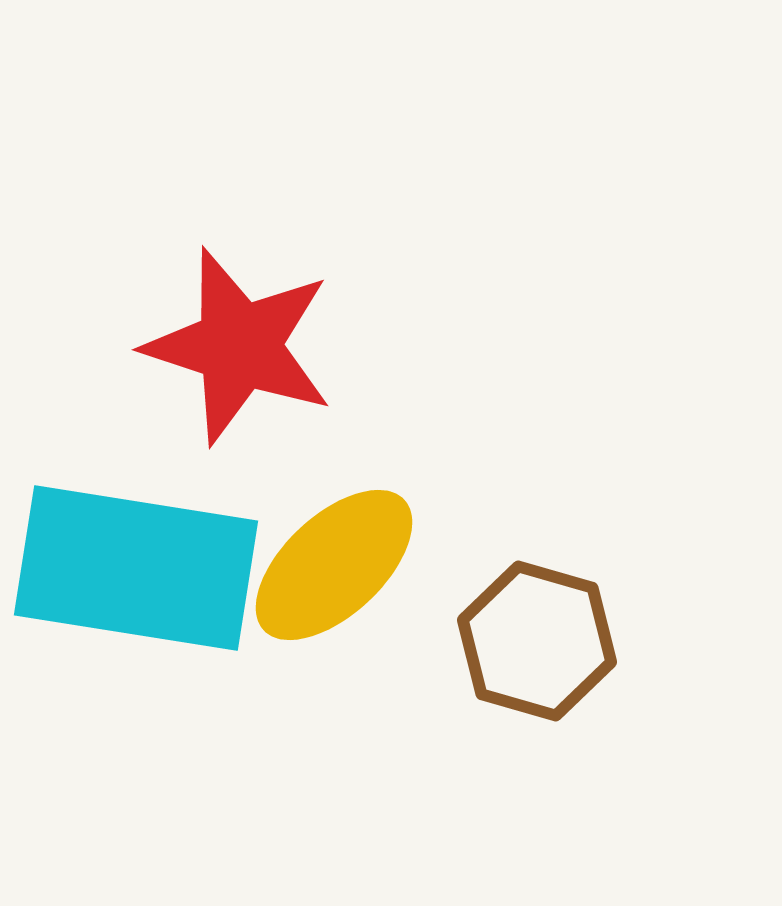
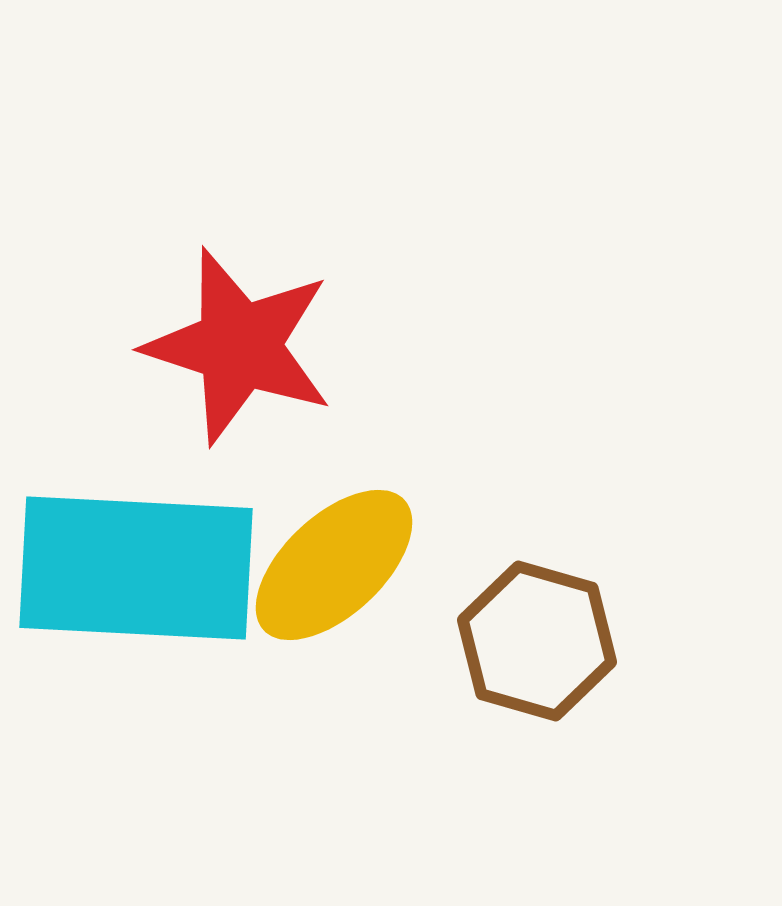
cyan rectangle: rotated 6 degrees counterclockwise
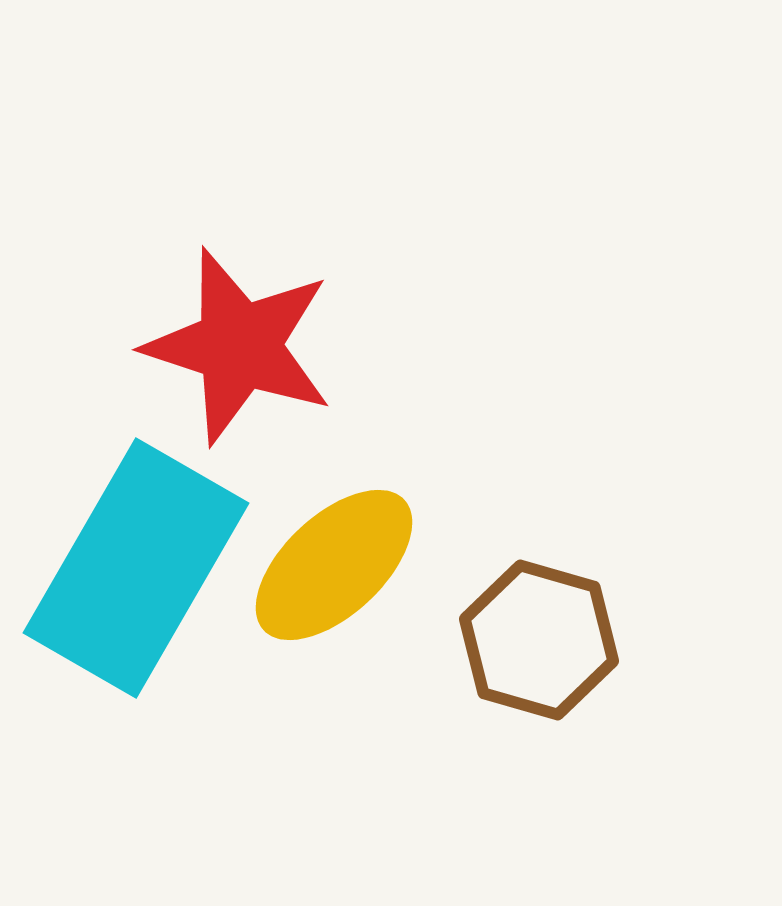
cyan rectangle: rotated 63 degrees counterclockwise
brown hexagon: moved 2 px right, 1 px up
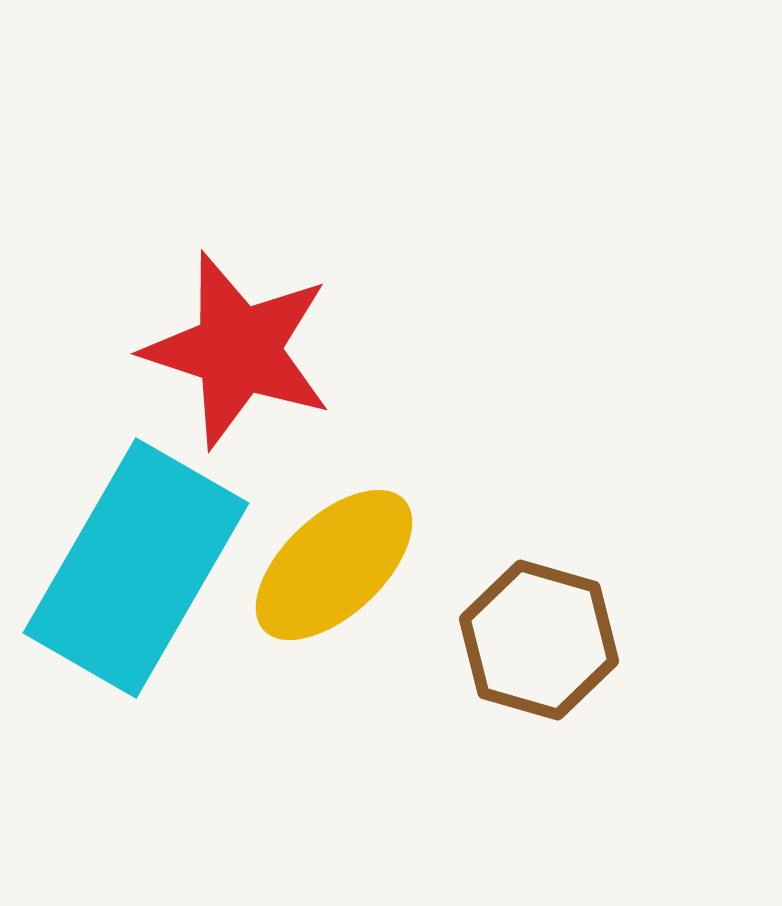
red star: moved 1 px left, 4 px down
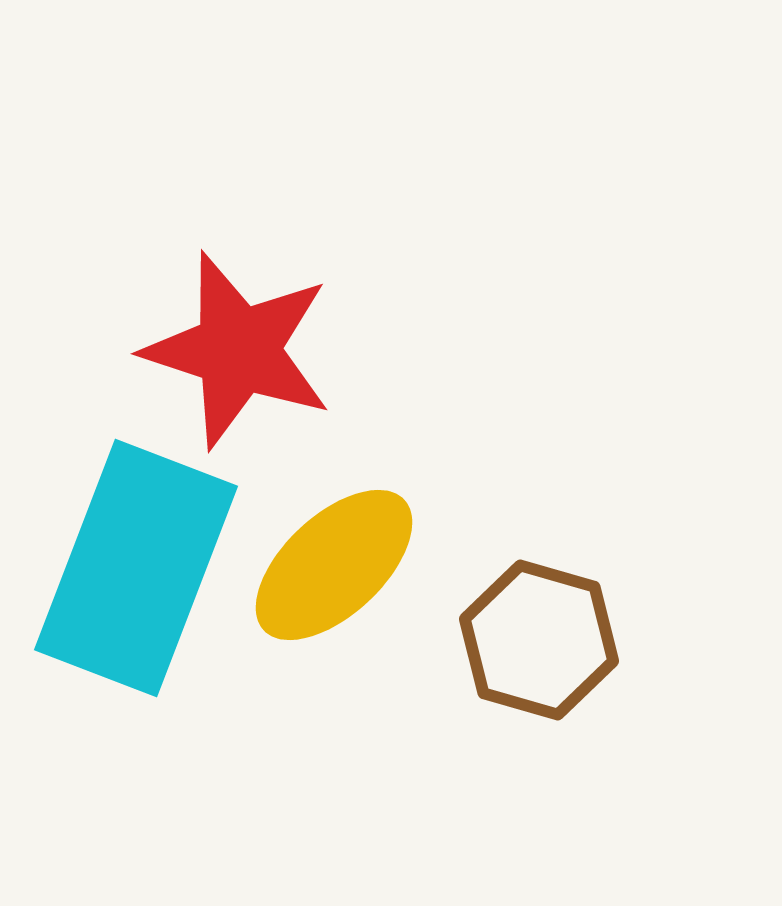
cyan rectangle: rotated 9 degrees counterclockwise
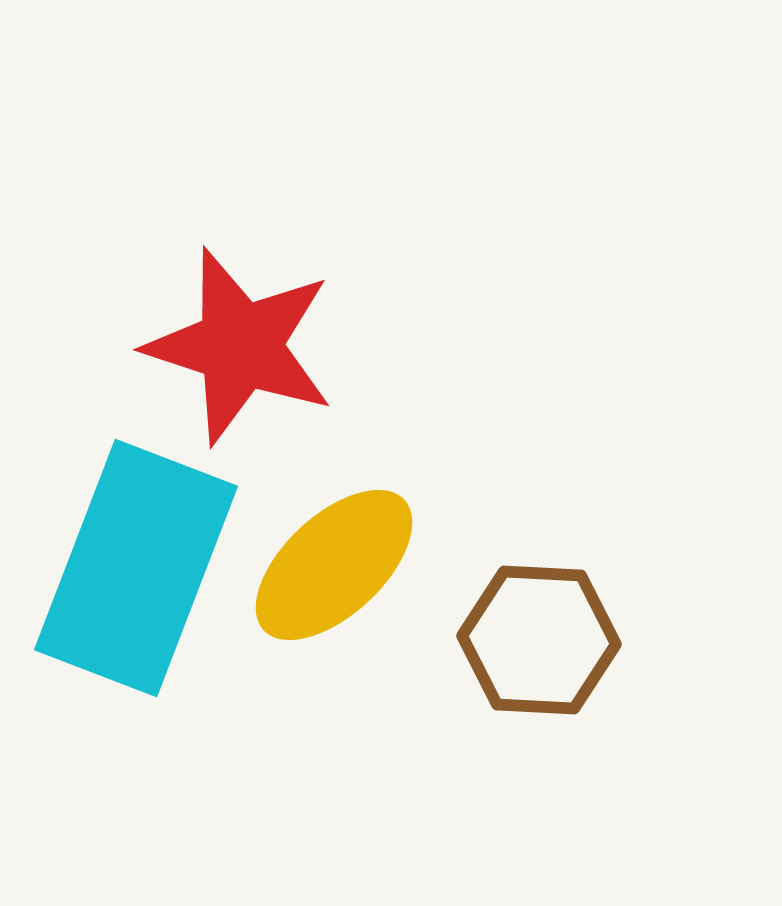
red star: moved 2 px right, 4 px up
brown hexagon: rotated 13 degrees counterclockwise
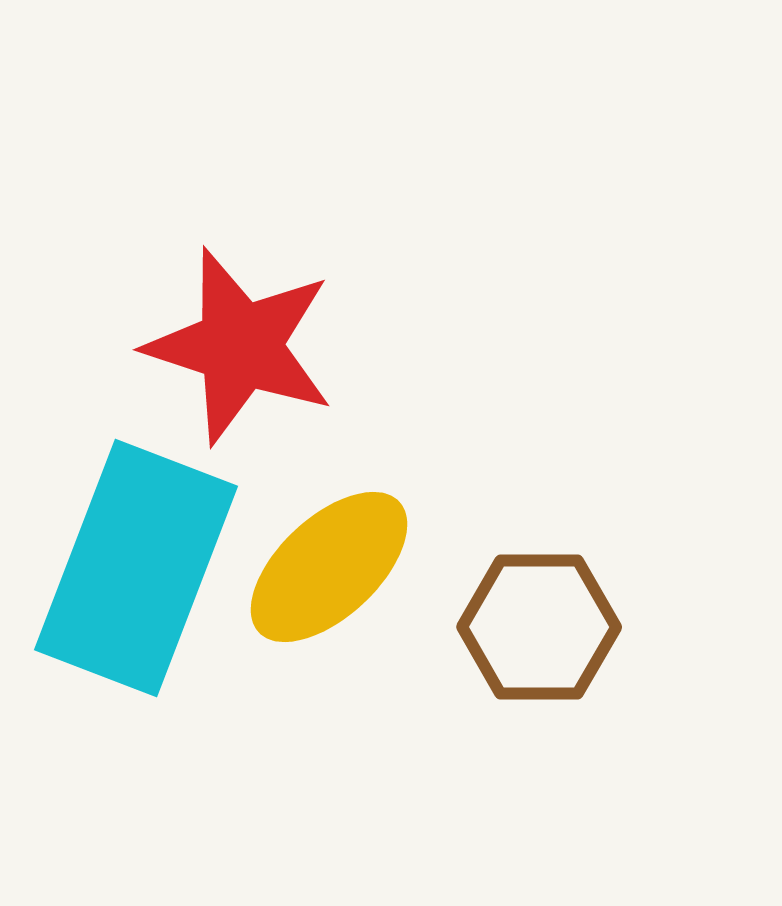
yellow ellipse: moved 5 px left, 2 px down
brown hexagon: moved 13 px up; rotated 3 degrees counterclockwise
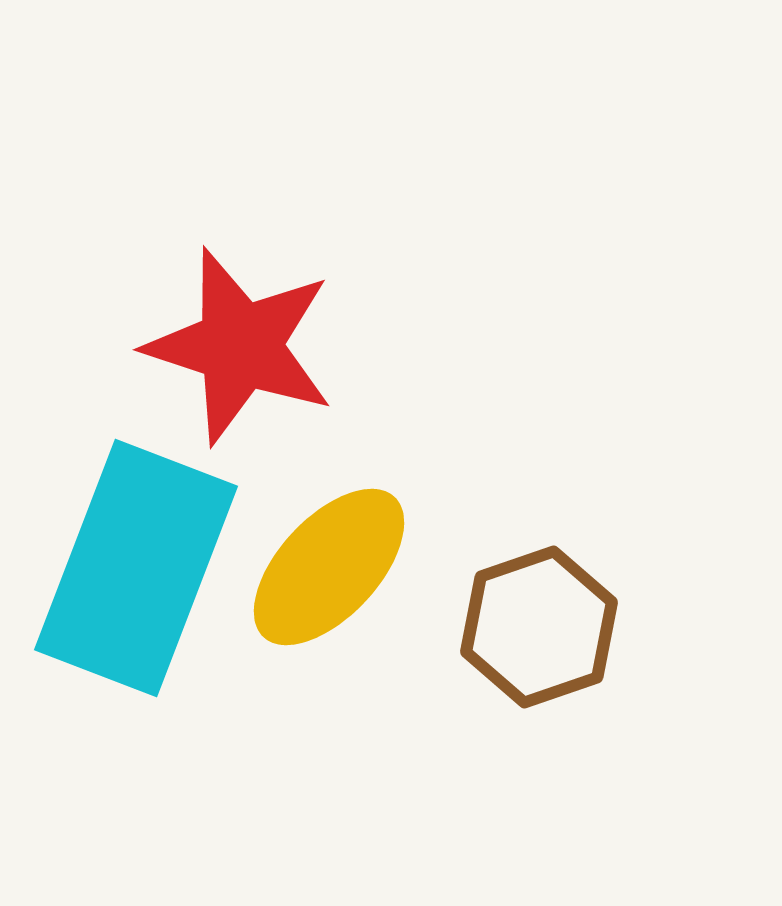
yellow ellipse: rotated 4 degrees counterclockwise
brown hexagon: rotated 19 degrees counterclockwise
